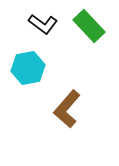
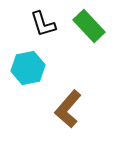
black L-shape: rotated 36 degrees clockwise
brown L-shape: moved 1 px right
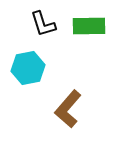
green rectangle: rotated 48 degrees counterclockwise
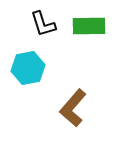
brown L-shape: moved 5 px right, 1 px up
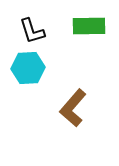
black L-shape: moved 11 px left, 7 px down
cyan hexagon: rotated 8 degrees clockwise
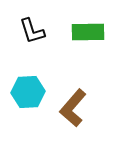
green rectangle: moved 1 px left, 6 px down
cyan hexagon: moved 24 px down
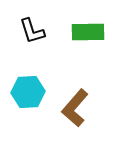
brown L-shape: moved 2 px right
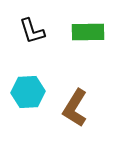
brown L-shape: rotated 9 degrees counterclockwise
